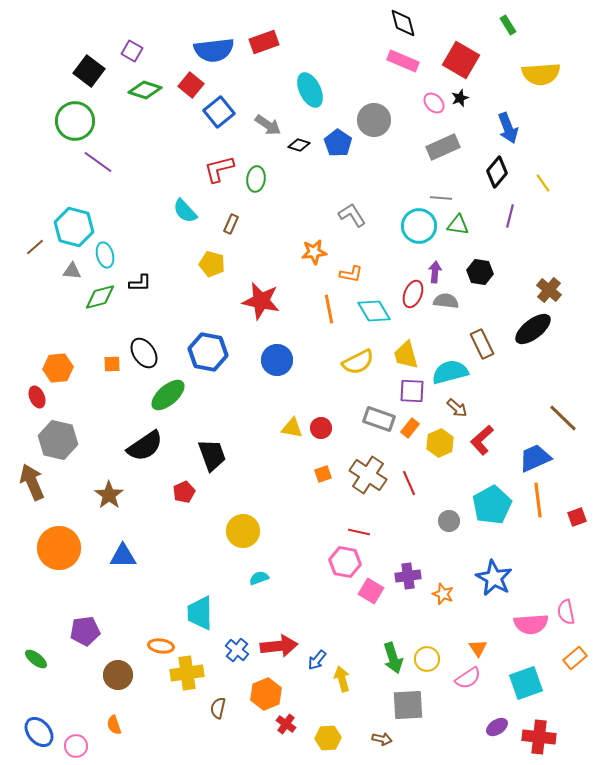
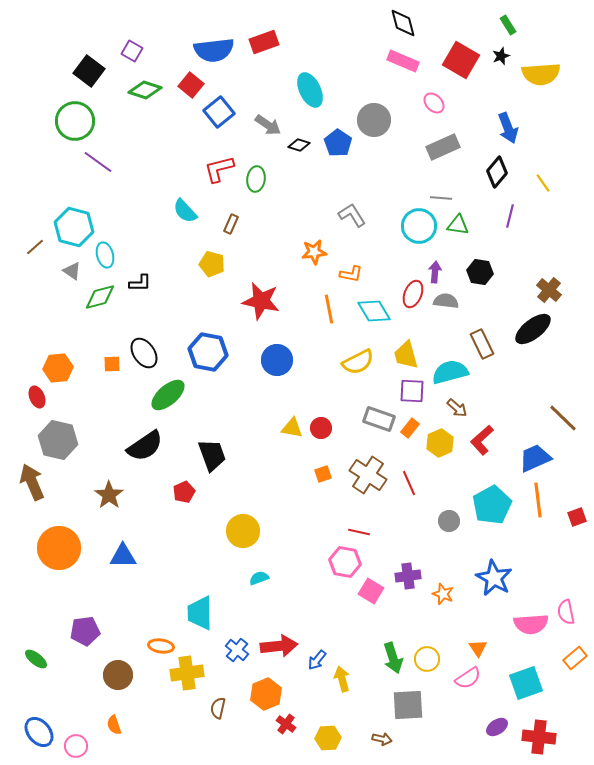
black star at (460, 98): moved 41 px right, 42 px up
gray triangle at (72, 271): rotated 30 degrees clockwise
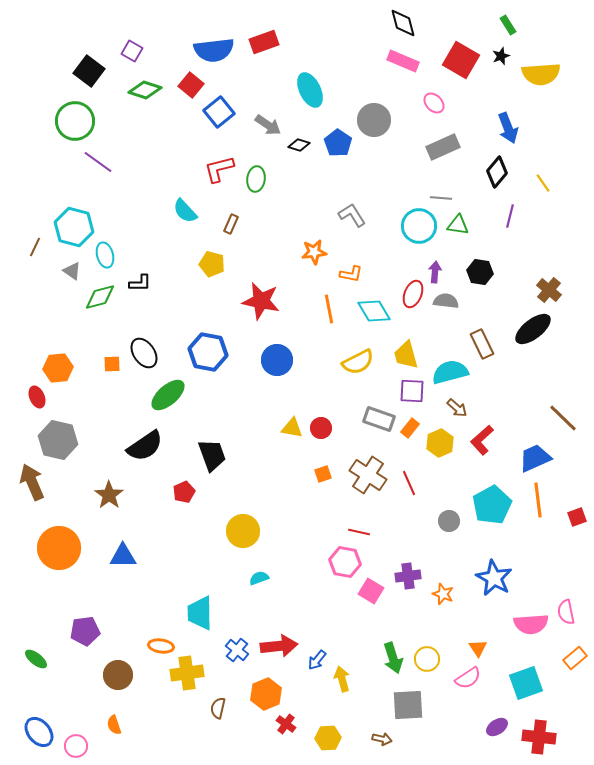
brown line at (35, 247): rotated 24 degrees counterclockwise
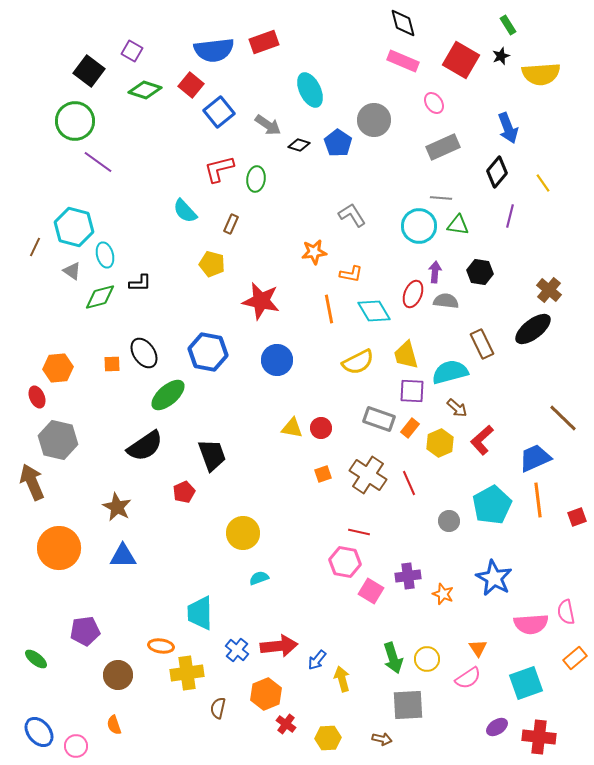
pink ellipse at (434, 103): rotated 10 degrees clockwise
brown star at (109, 495): moved 8 px right, 12 px down; rotated 8 degrees counterclockwise
yellow circle at (243, 531): moved 2 px down
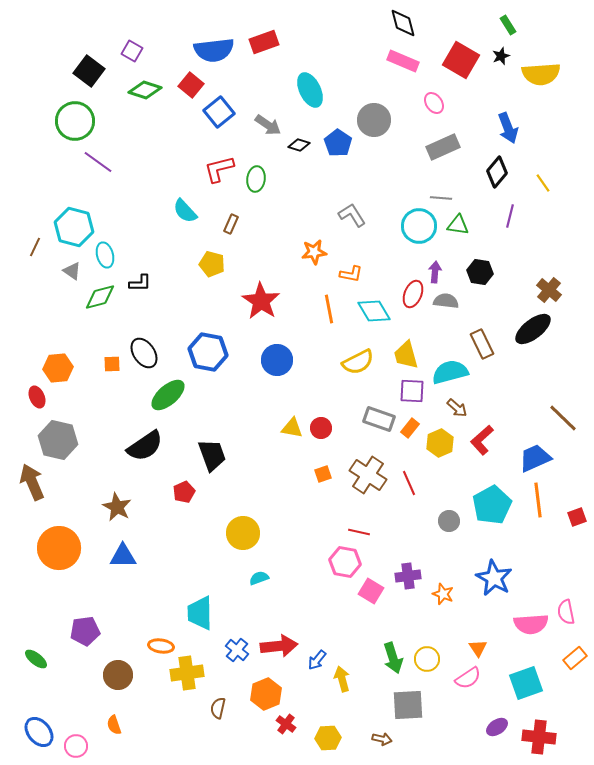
red star at (261, 301): rotated 21 degrees clockwise
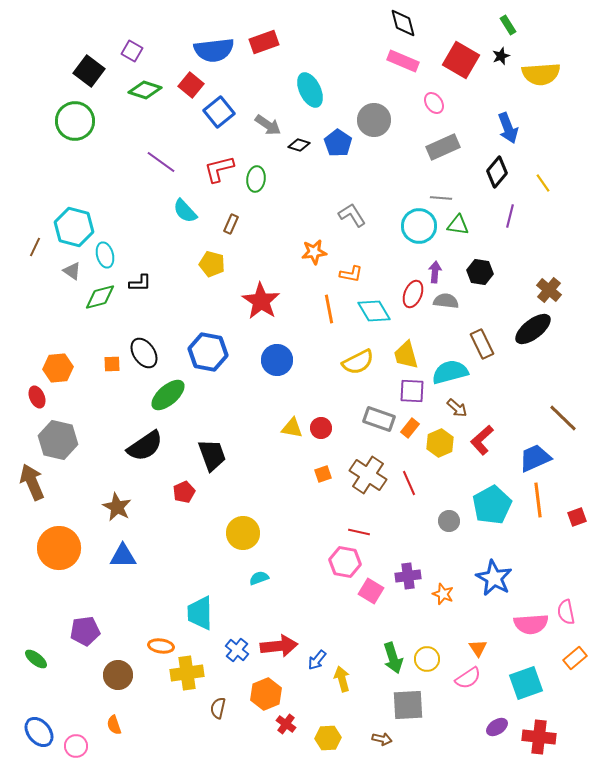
purple line at (98, 162): moved 63 px right
